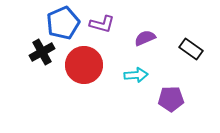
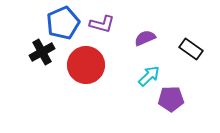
red circle: moved 2 px right
cyan arrow: moved 13 px right, 1 px down; rotated 40 degrees counterclockwise
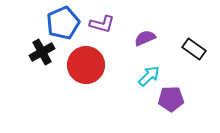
black rectangle: moved 3 px right
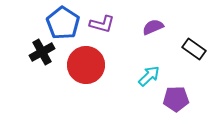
blue pentagon: rotated 16 degrees counterclockwise
purple semicircle: moved 8 px right, 11 px up
purple pentagon: moved 5 px right
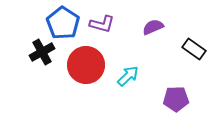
cyan arrow: moved 21 px left
